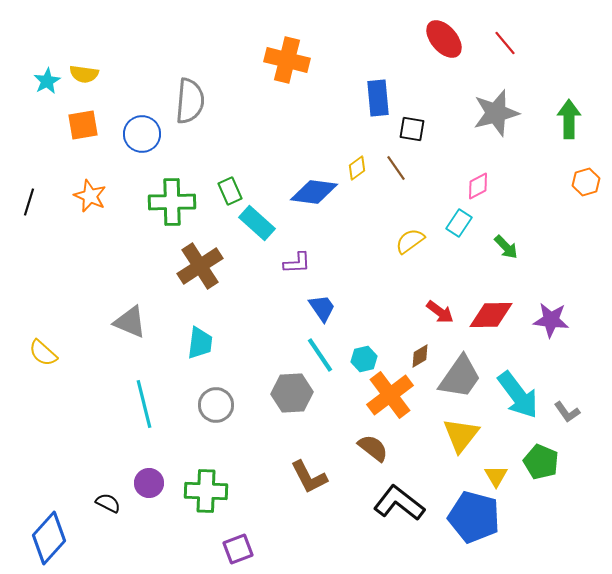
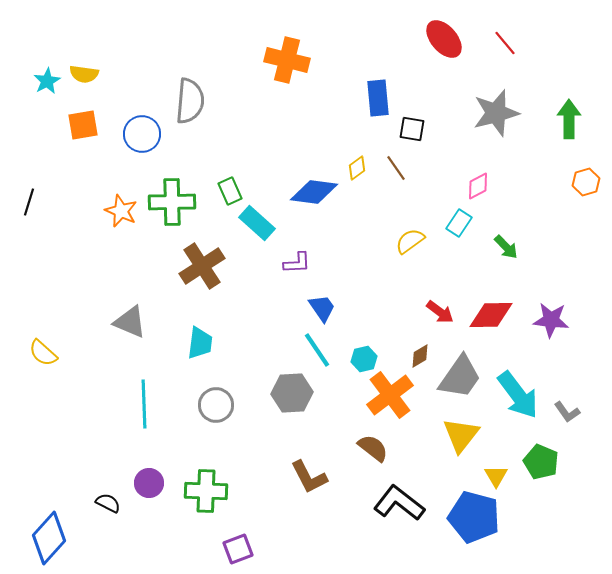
orange star at (90, 196): moved 31 px right, 15 px down
brown cross at (200, 266): moved 2 px right
cyan line at (320, 355): moved 3 px left, 5 px up
cyan line at (144, 404): rotated 12 degrees clockwise
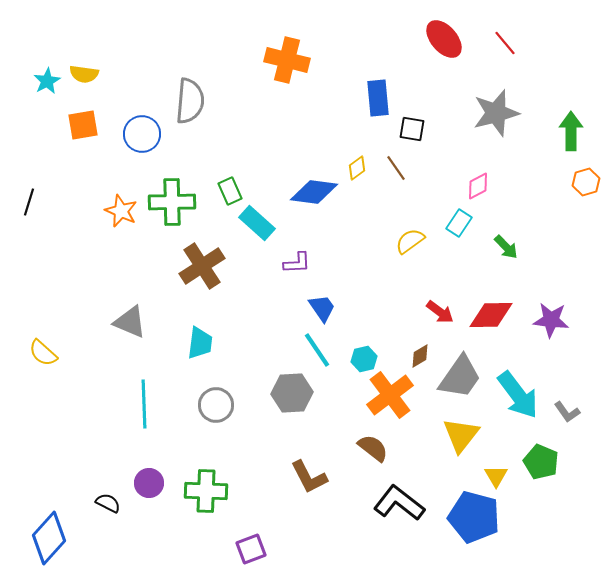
green arrow at (569, 119): moved 2 px right, 12 px down
purple square at (238, 549): moved 13 px right
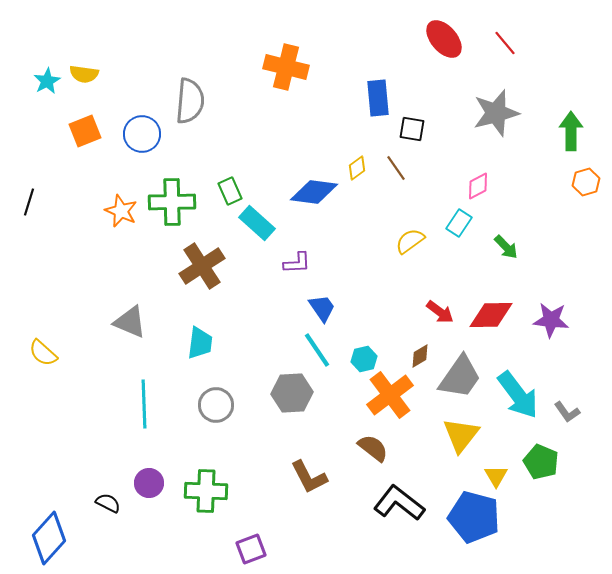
orange cross at (287, 60): moved 1 px left, 7 px down
orange square at (83, 125): moved 2 px right, 6 px down; rotated 12 degrees counterclockwise
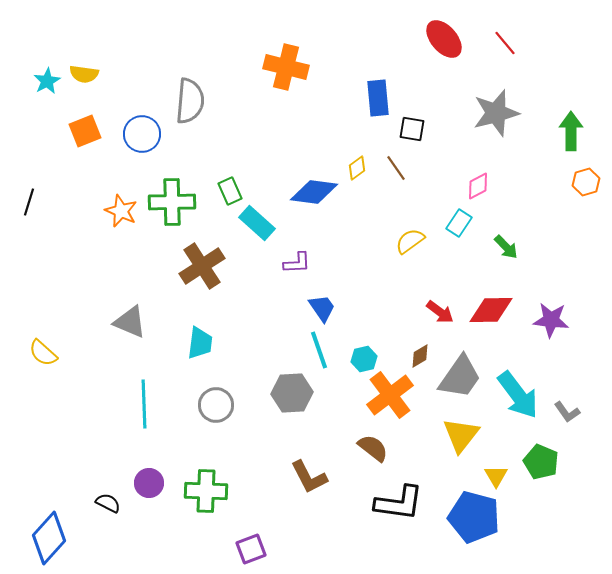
red diamond at (491, 315): moved 5 px up
cyan line at (317, 350): moved 2 px right; rotated 15 degrees clockwise
black L-shape at (399, 503): rotated 150 degrees clockwise
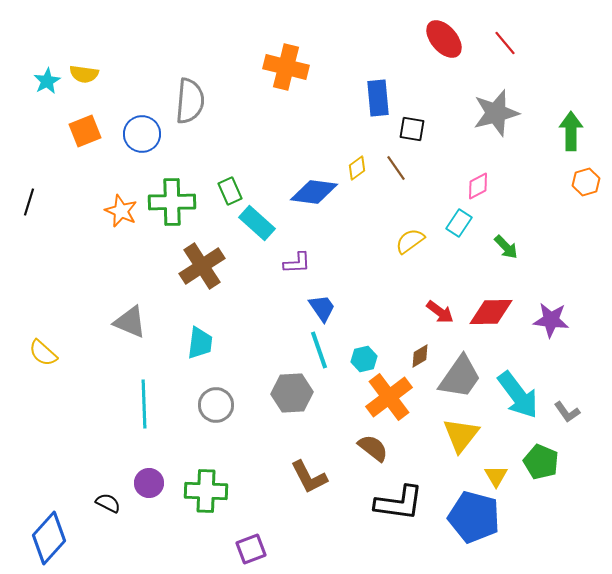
red diamond at (491, 310): moved 2 px down
orange cross at (390, 395): moved 1 px left, 2 px down
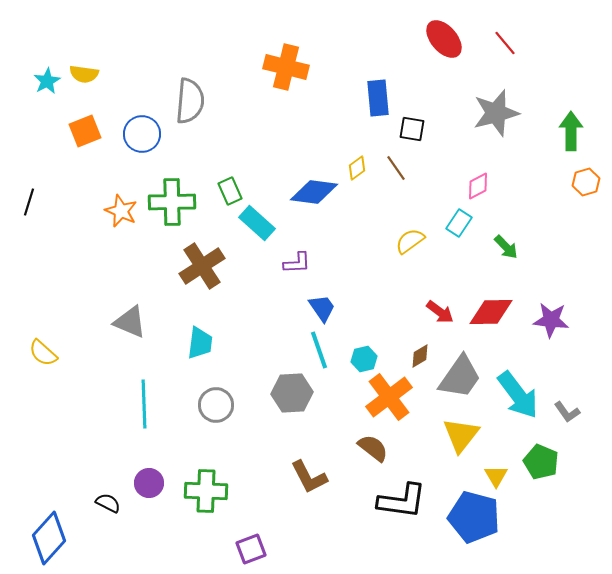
black L-shape at (399, 503): moved 3 px right, 2 px up
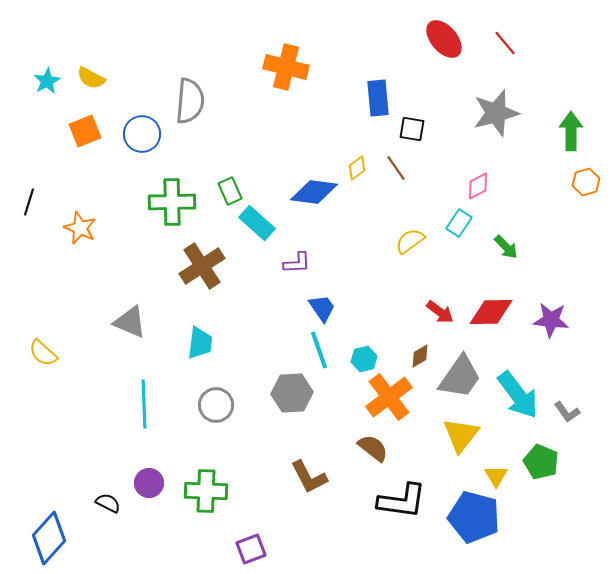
yellow semicircle at (84, 74): moved 7 px right, 4 px down; rotated 20 degrees clockwise
orange star at (121, 211): moved 41 px left, 17 px down
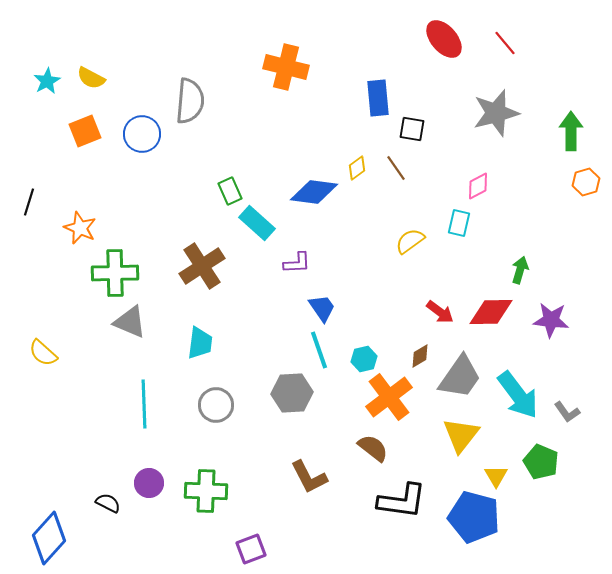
green cross at (172, 202): moved 57 px left, 71 px down
cyan rectangle at (459, 223): rotated 20 degrees counterclockwise
green arrow at (506, 247): moved 14 px right, 23 px down; rotated 120 degrees counterclockwise
